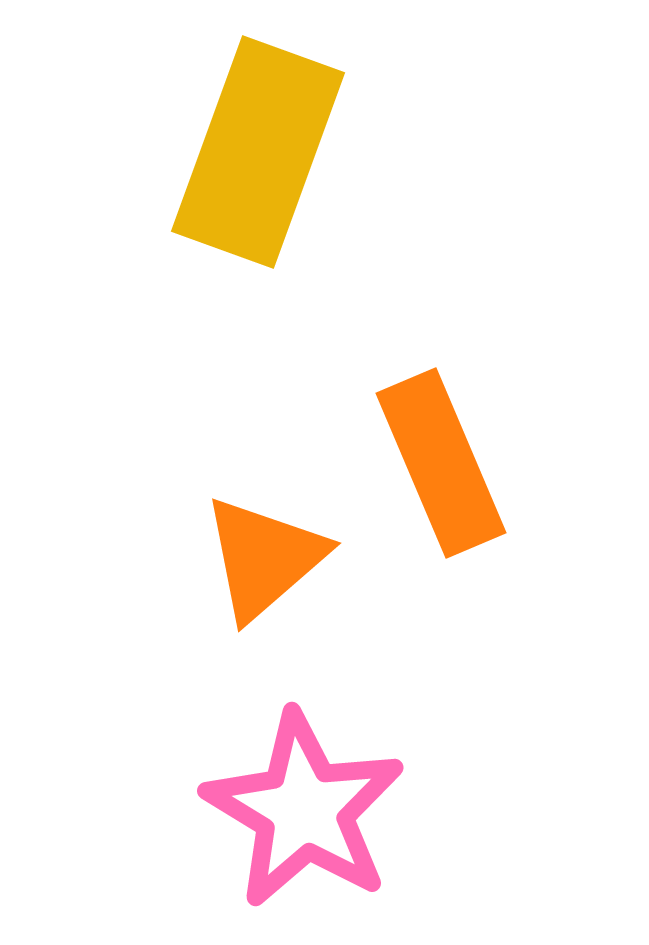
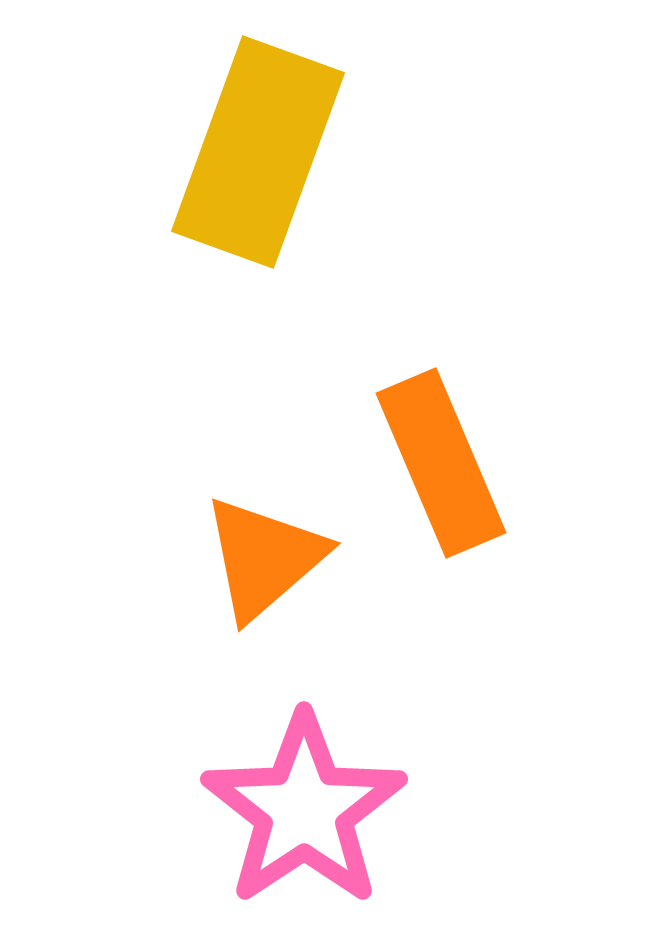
pink star: rotated 7 degrees clockwise
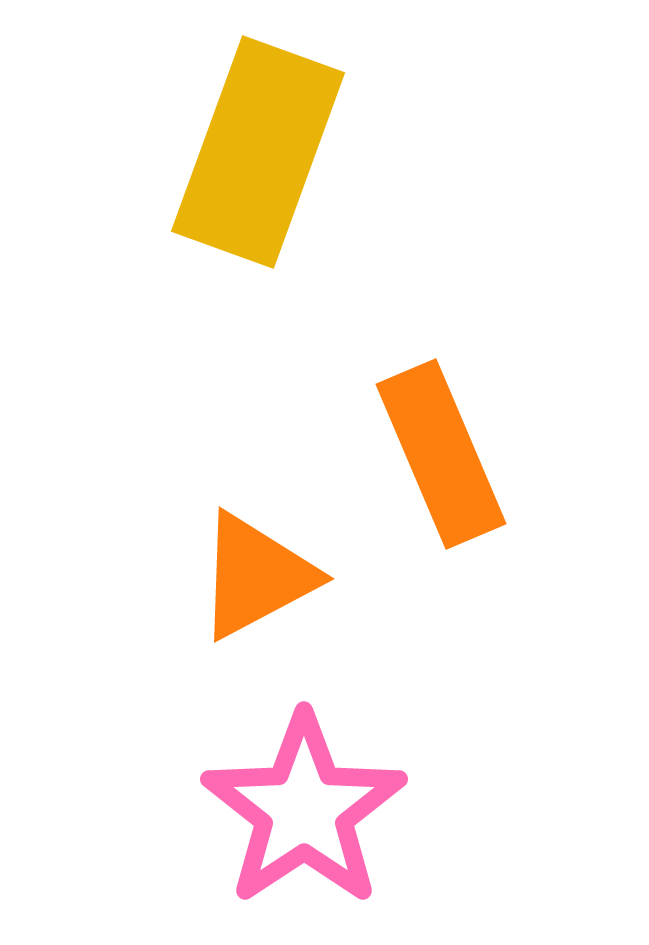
orange rectangle: moved 9 px up
orange triangle: moved 8 px left, 18 px down; rotated 13 degrees clockwise
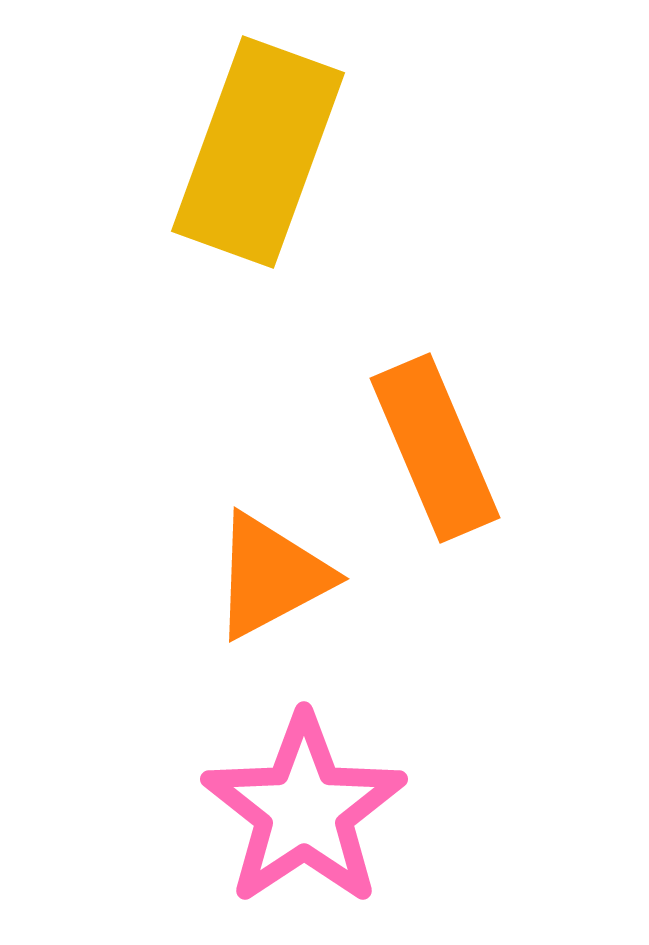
orange rectangle: moved 6 px left, 6 px up
orange triangle: moved 15 px right
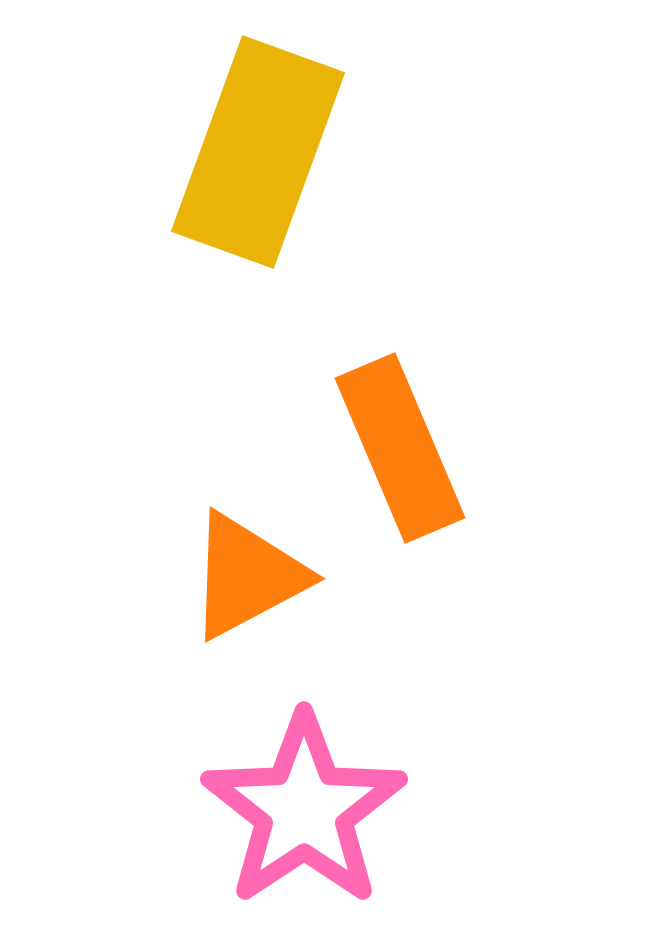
orange rectangle: moved 35 px left
orange triangle: moved 24 px left
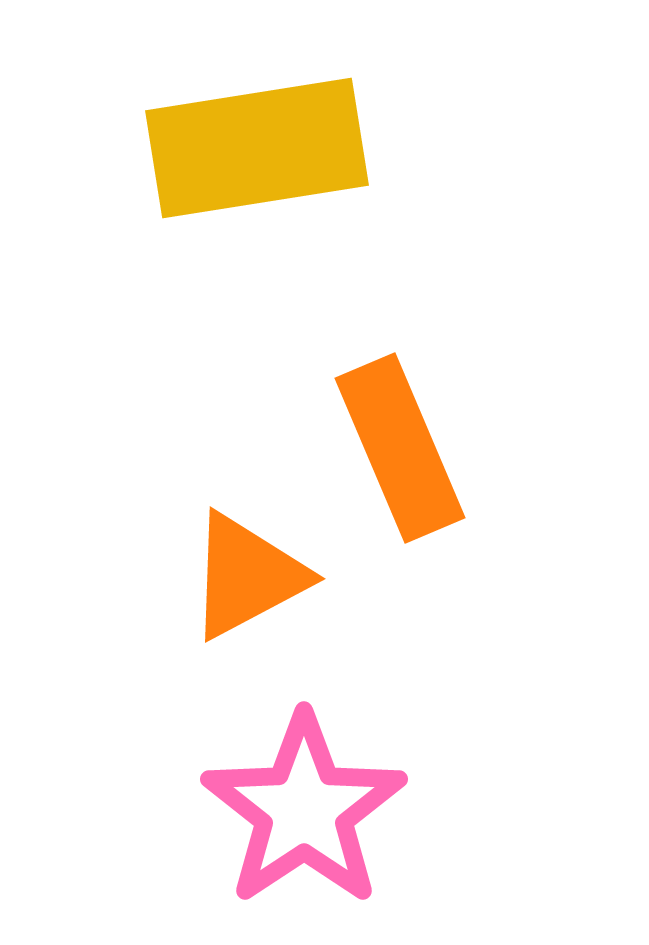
yellow rectangle: moved 1 px left, 4 px up; rotated 61 degrees clockwise
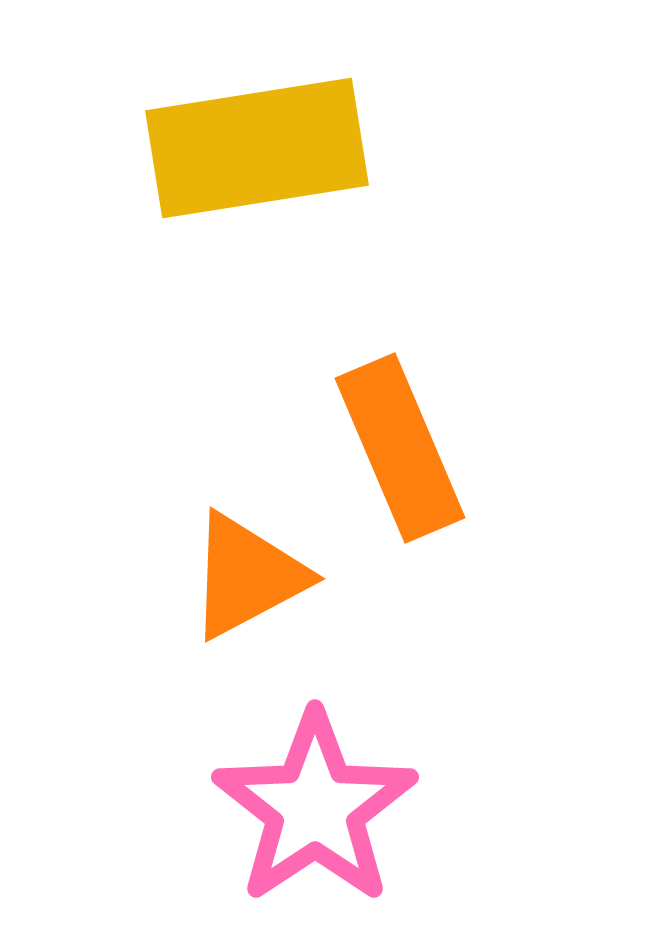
pink star: moved 11 px right, 2 px up
